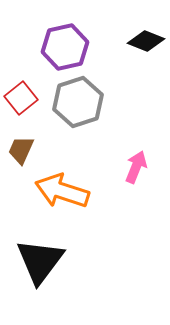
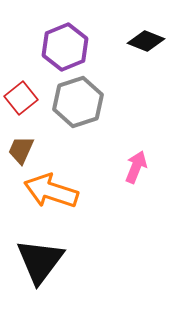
purple hexagon: rotated 9 degrees counterclockwise
orange arrow: moved 11 px left
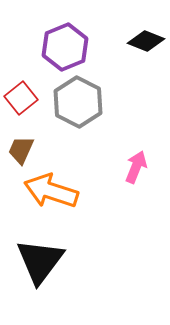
gray hexagon: rotated 15 degrees counterclockwise
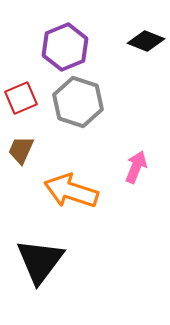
red square: rotated 16 degrees clockwise
gray hexagon: rotated 9 degrees counterclockwise
orange arrow: moved 20 px right
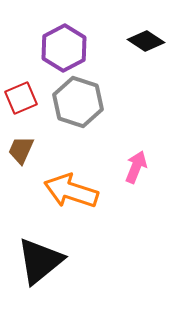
black diamond: rotated 12 degrees clockwise
purple hexagon: moved 1 px left, 1 px down; rotated 6 degrees counterclockwise
black triangle: rotated 14 degrees clockwise
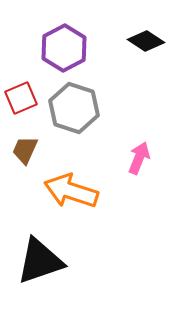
gray hexagon: moved 4 px left, 6 px down
brown trapezoid: moved 4 px right
pink arrow: moved 3 px right, 9 px up
black triangle: rotated 20 degrees clockwise
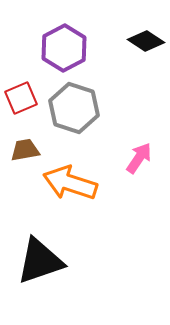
brown trapezoid: rotated 56 degrees clockwise
pink arrow: rotated 12 degrees clockwise
orange arrow: moved 1 px left, 8 px up
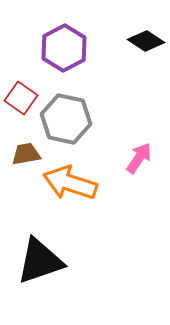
red square: rotated 32 degrees counterclockwise
gray hexagon: moved 8 px left, 11 px down; rotated 6 degrees counterclockwise
brown trapezoid: moved 1 px right, 4 px down
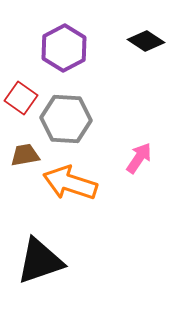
gray hexagon: rotated 9 degrees counterclockwise
brown trapezoid: moved 1 px left, 1 px down
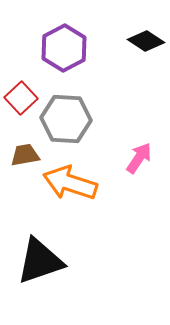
red square: rotated 12 degrees clockwise
